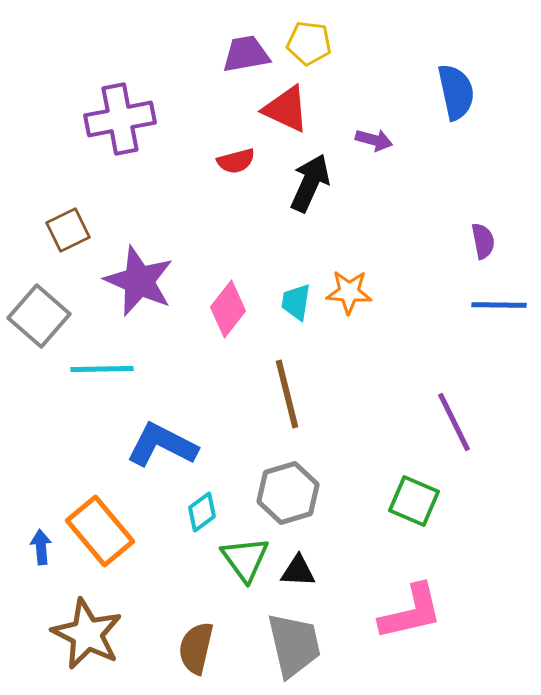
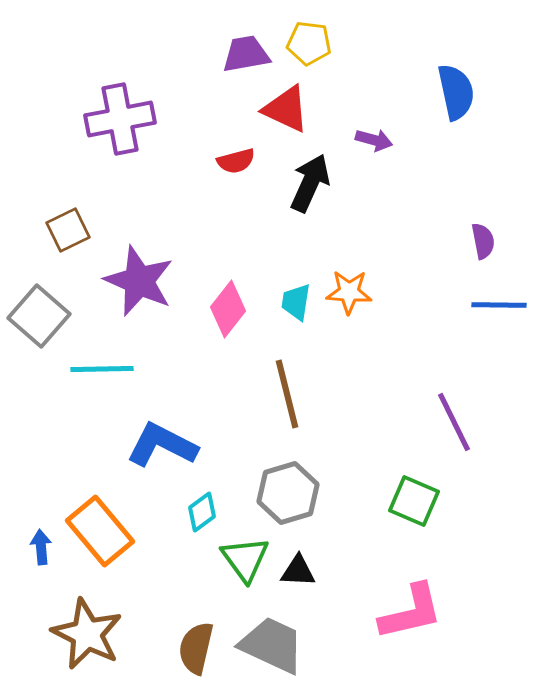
gray trapezoid: moved 22 px left; rotated 52 degrees counterclockwise
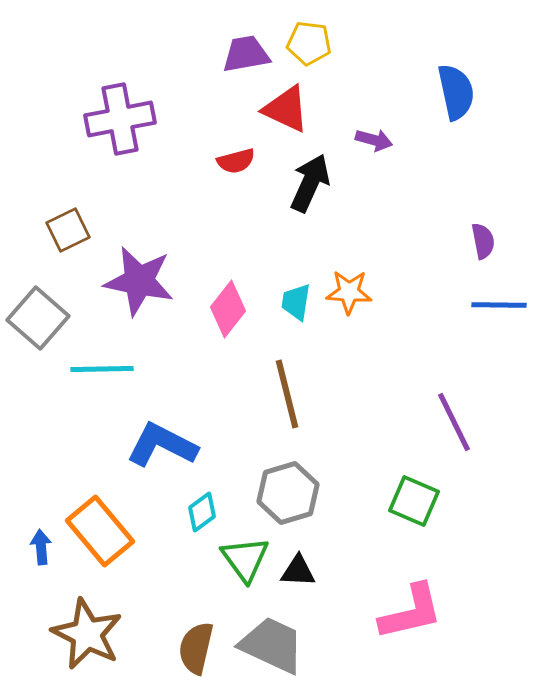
purple star: rotated 12 degrees counterclockwise
gray square: moved 1 px left, 2 px down
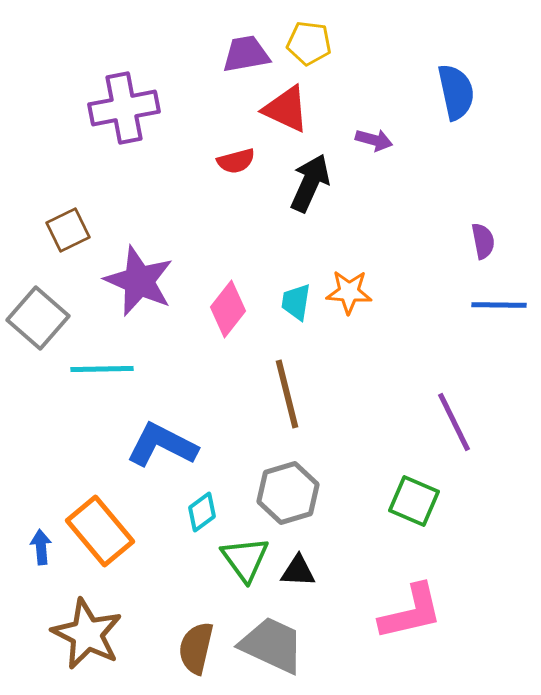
purple cross: moved 4 px right, 11 px up
purple star: rotated 12 degrees clockwise
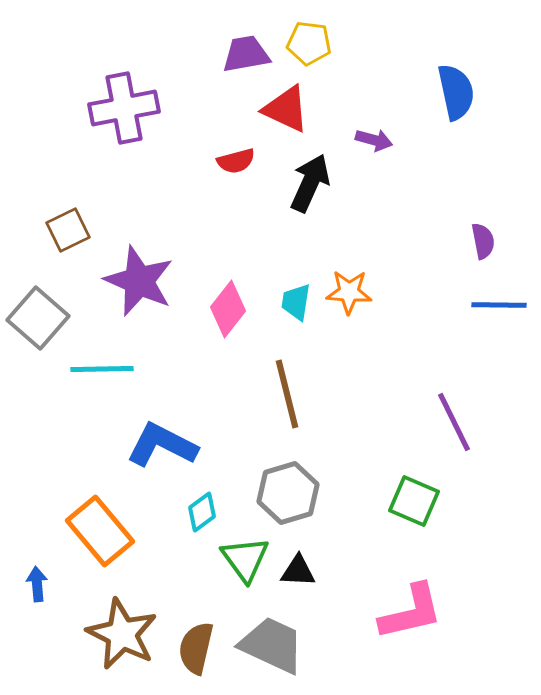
blue arrow: moved 4 px left, 37 px down
brown star: moved 35 px right
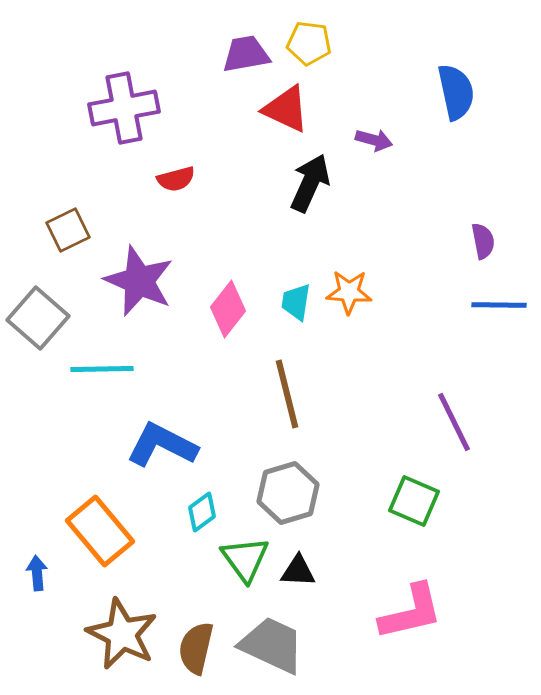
red semicircle: moved 60 px left, 18 px down
blue arrow: moved 11 px up
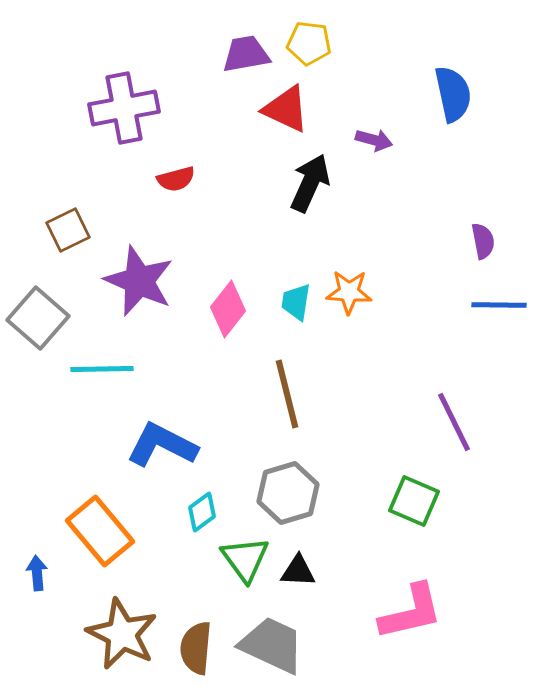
blue semicircle: moved 3 px left, 2 px down
brown semicircle: rotated 8 degrees counterclockwise
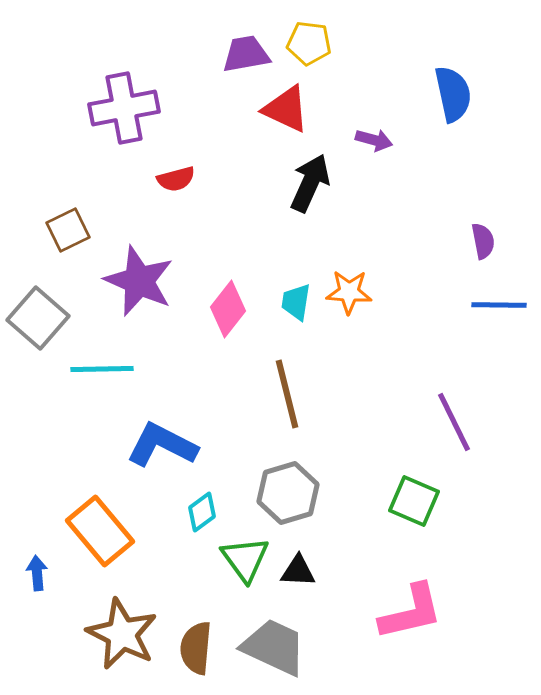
gray trapezoid: moved 2 px right, 2 px down
